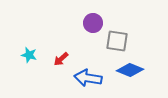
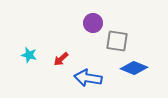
blue diamond: moved 4 px right, 2 px up
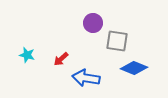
cyan star: moved 2 px left
blue arrow: moved 2 px left
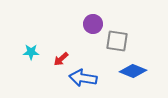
purple circle: moved 1 px down
cyan star: moved 4 px right, 3 px up; rotated 14 degrees counterclockwise
blue diamond: moved 1 px left, 3 px down
blue arrow: moved 3 px left
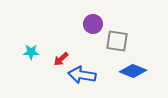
blue arrow: moved 1 px left, 3 px up
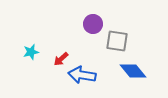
cyan star: rotated 14 degrees counterclockwise
blue diamond: rotated 28 degrees clockwise
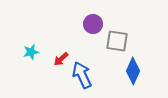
blue diamond: rotated 64 degrees clockwise
blue arrow: rotated 56 degrees clockwise
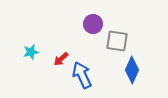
blue diamond: moved 1 px left, 1 px up
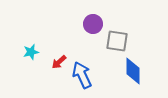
red arrow: moved 2 px left, 3 px down
blue diamond: moved 1 px right, 1 px down; rotated 24 degrees counterclockwise
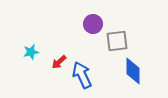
gray square: rotated 15 degrees counterclockwise
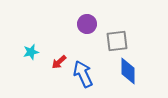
purple circle: moved 6 px left
blue diamond: moved 5 px left
blue arrow: moved 1 px right, 1 px up
